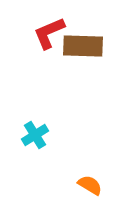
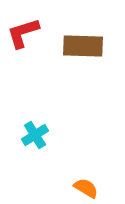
red L-shape: moved 26 px left; rotated 6 degrees clockwise
orange semicircle: moved 4 px left, 3 px down
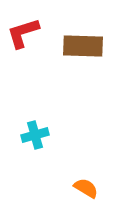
cyan cross: rotated 16 degrees clockwise
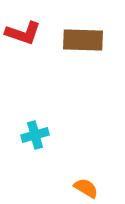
red L-shape: rotated 144 degrees counterclockwise
brown rectangle: moved 6 px up
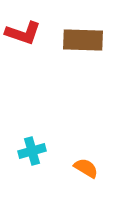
cyan cross: moved 3 px left, 16 px down
orange semicircle: moved 20 px up
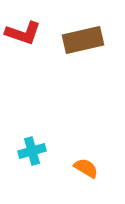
brown rectangle: rotated 15 degrees counterclockwise
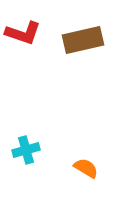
cyan cross: moved 6 px left, 1 px up
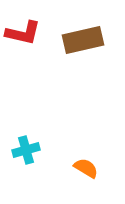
red L-shape: rotated 6 degrees counterclockwise
